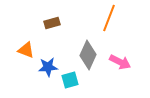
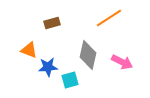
orange line: rotated 36 degrees clockwise
orange triangle: moved 3 px right
gray diamond: rotated 12 degrees counterclockwise
pink arrow: moved 2 px right
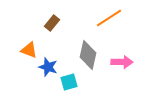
brown rectangle: rotated 35 degrees counterclockwise
pink arrow: rotated 25 degrees counterclockwise
blue star: rotated 24 degrees clockwise
cyan square: moved 1 px left, 2 px down
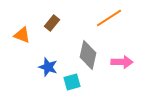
orange triangle: moved 7 px left, 15 px up
cyan square: moved 3 px right
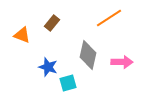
cyan square: moved 4 px left, 1 px down
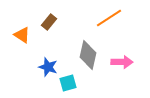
brown rectangle: moved 3 px left, 1 px up
orange triangle: rotated 12 degrees clockwise
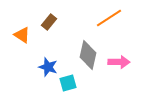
pink arrow: moved 3 px left
